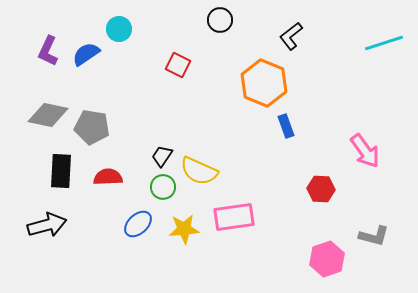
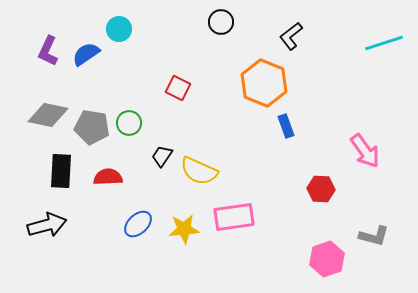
black circle: moved 1 px right, 2 px down
red square: moved 23 px down
green circle: moved 34 px left, 64 px up
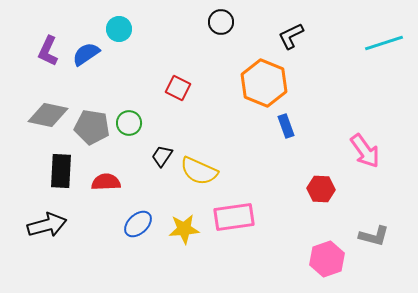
black L-shape: rotated 12 degrees clockwise
red semicircle: moved 2 px left, 5 px down
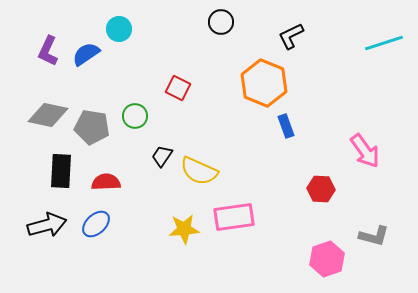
green circle: moved 6 px right, 7 px up
blue ellipse: moved 42 px left
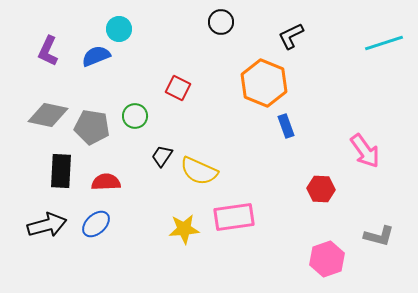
blue semicircle: moved 10 px right, 2 px down; rotated 12 degrees clockwise
gray L-shape: moved 5 px right
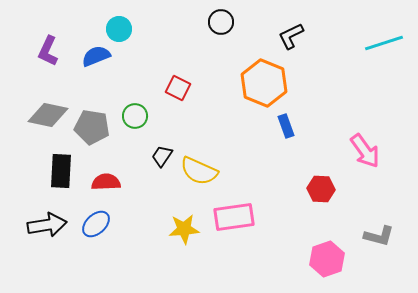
black arrow: rotated 6 degrees clockwise
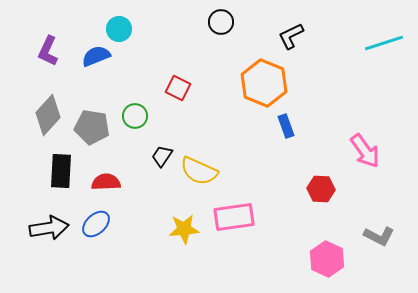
gray diamond: rotated 60 degrees counterclockwise
black arrow: moved 2 px right, 3 px down
gray L-shape: rotated 12 degrees clockwise
pink hexagon: rotated 16 degrees counterclockwise
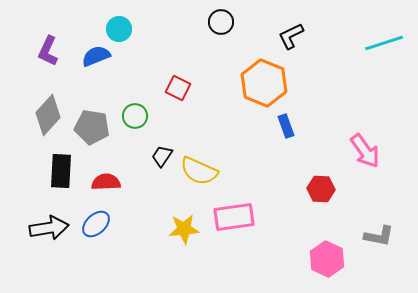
gray L-shape: rotated 16 degrees counterclockwise
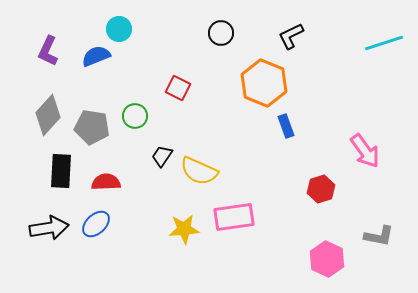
black circle: moved 11 px down
red hexagon: rotated 20 degrees counterclockwise
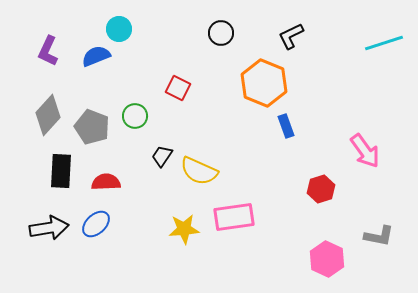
gray pentagon: rotated 12 degrees clockwise
